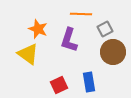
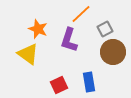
orange line: rotated 45 degrees counterclockwise
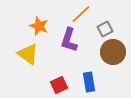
orange star: moved 1 px right, 3 px up
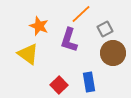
brown circle: moved 1 px down
red square: rotated 18 degrees counterclockwise
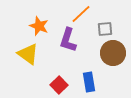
gray square: rotated 21 degrees clockwise
purple L-shape: moved 1 px left
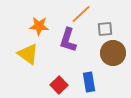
orange star: rotated 18 degrees counterclockwise
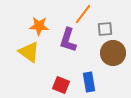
orange line: moved 2 px right; rotated 10 degrees counterclockwise
yellow triangle: moved 1 px right, 2 px up
red square: moved 2 px right; rotated 24 degrees counterclockwise
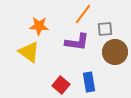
purple L-shape: moved 9 px right, 2 px down; rotated 100 degrees counterclockwise
brown circle: moved 2 px right, 1 px up
red square: rotated 18 degrees clockwise
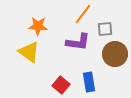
orange star: moved 1 px left
purple L-shape: moved 1 px right
brown circle: moved 2 px down
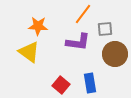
blue rectangle: moved 1 px right, 1 px down
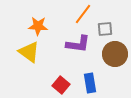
purple L-shape: moved 2 px down
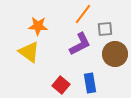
purple L-shape: moved 2 px right; rotated 35 degrees counterclockwise
